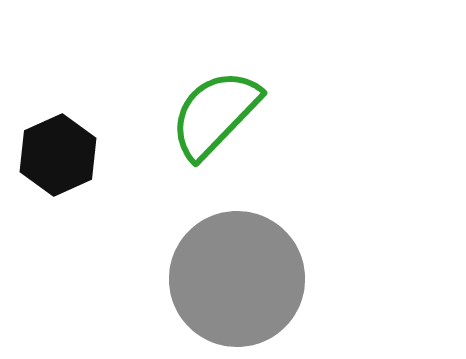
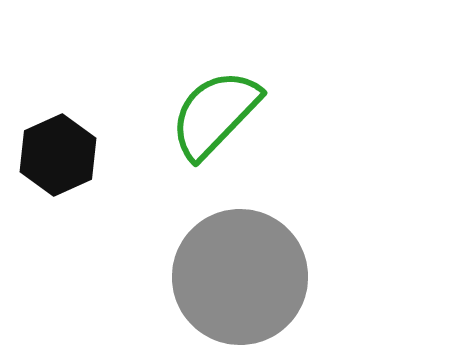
gray circle: moved 3 px right, 2 px up
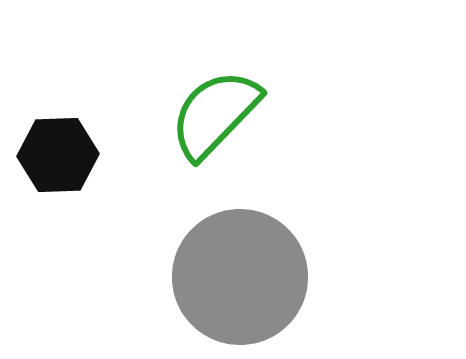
black hexagon: rotated 22 degrees clockwise
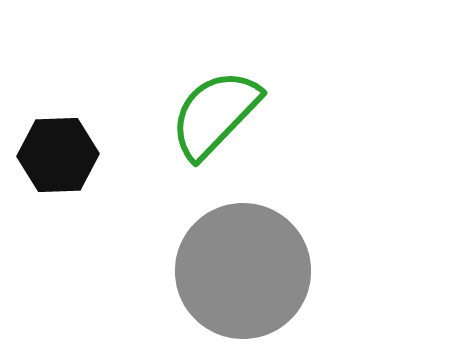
gray circle: moved 3 px right, 6 px up
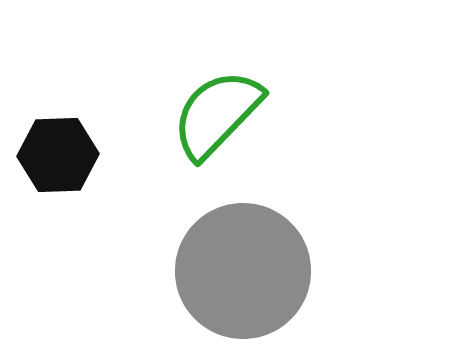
green semicircle: moved 2 px right
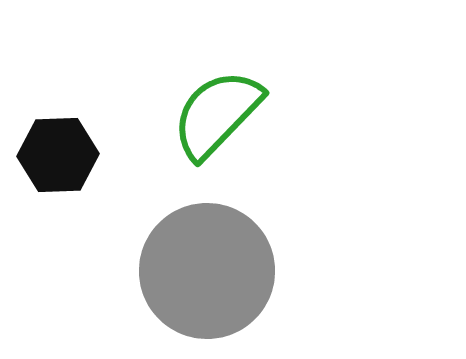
gray circle: moved 36 px left
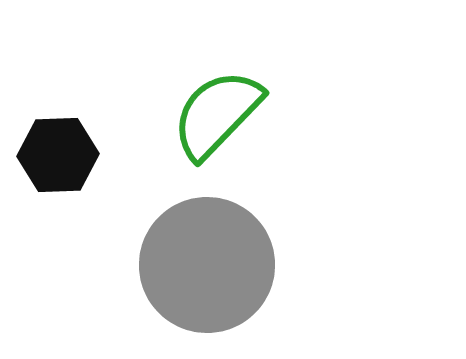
gray circle: moved 6 px up
